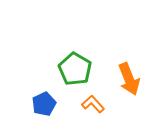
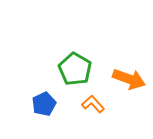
orange arrow: rotated 48 degrees counterclockwise
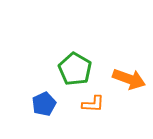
orange L-shape: rotated 135 degrees clockwise
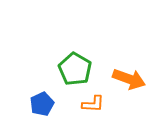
blue pentagon: moved 2 px left
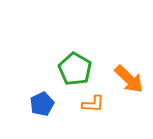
orange arrow: rotated 24 degrees clockwise
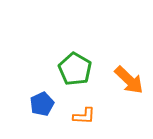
orange arrow: moved 1 px down
orange L-shape: moved 9 px left, 12 px down
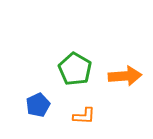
orange arrow: moved 4 px left, 4 px up; rotated 48 degrees counterclockwise
blue pentagon: moved 4 px left, 1 px down
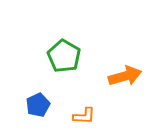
green pentagon: moved 11 px left, 13 px up
orange arrow: rotated 12 degrees counterclockwise
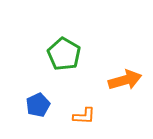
green pentagon: moved 2 px up
orange arrow: moved 4 px down
